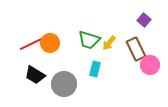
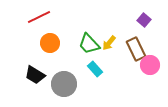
green trapezoid: moved 4 px down; rotated 30 degrees clockwise
red line: moved 8 px right, 27 px up
cyan rectangle: rotated 56 degrees counterclockwise
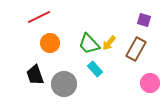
purple square: rotated 24 degrees counterclockwise
brown rectangle: rotated 55 degrees clockwise
pink circle: moved 18 px down
black trapezoid: rotated 40 degrees clockwise
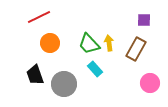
purple square: rotated 16 degrees counterclockwise
yellow arrow: rotated 133 degrees clockwise
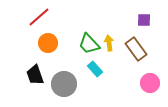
red line: rotated 15 degrees counterclockwise
orange circle: moved 2 px left
brown rectangle: rotated 65 degrees counterclockwise
